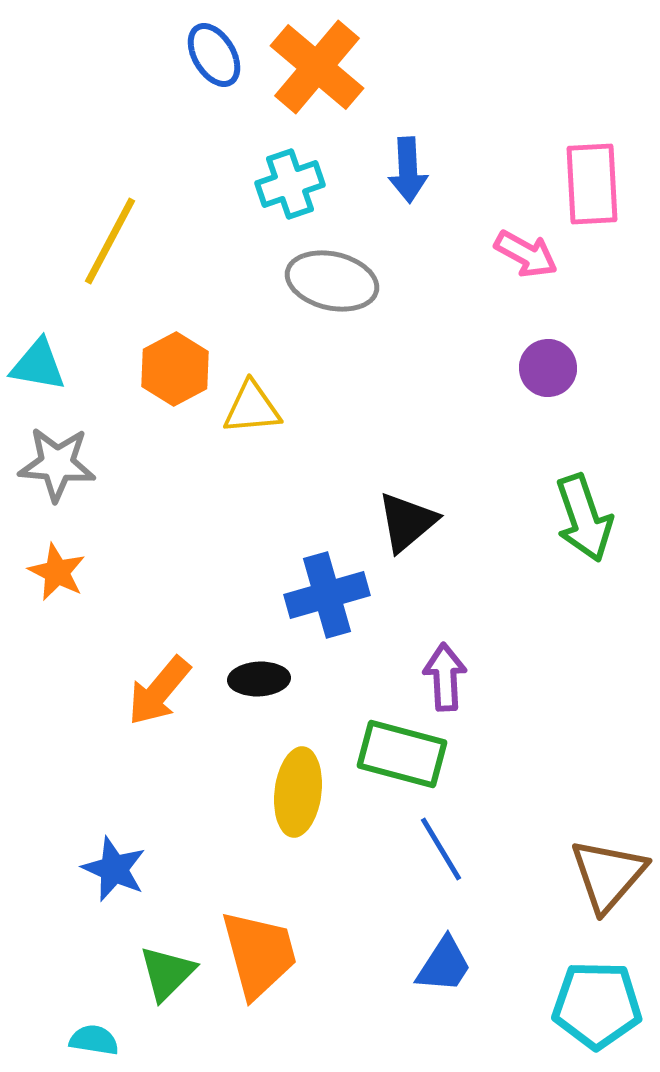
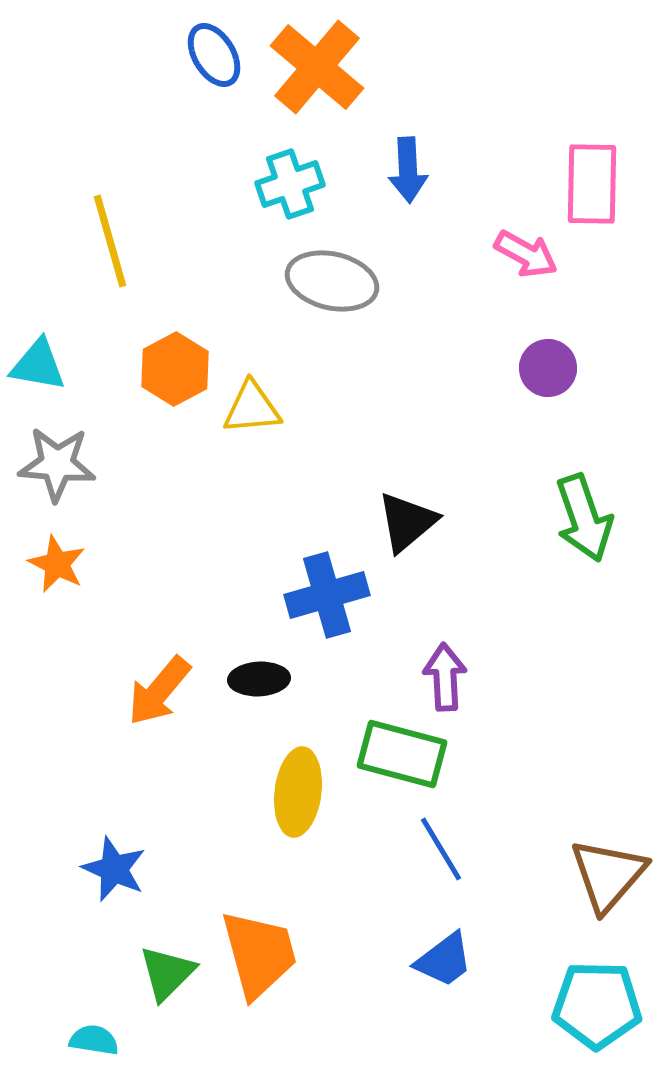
pink rectangle: rotated 4 degrees clockwise
yellow line: rotated 44 degrees counterclockwise
orange star: moved 8 px up
blue trapezoid: moved 5 px up; rotated 20 degrees clockwise
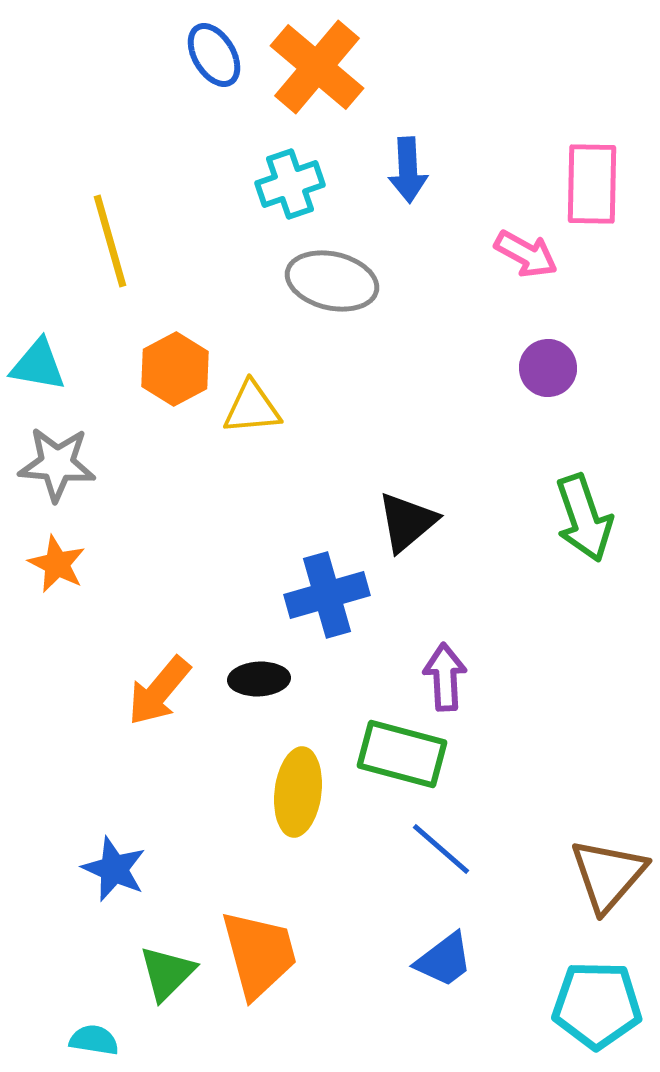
blue line: rotated 18 degrees counterclockwise
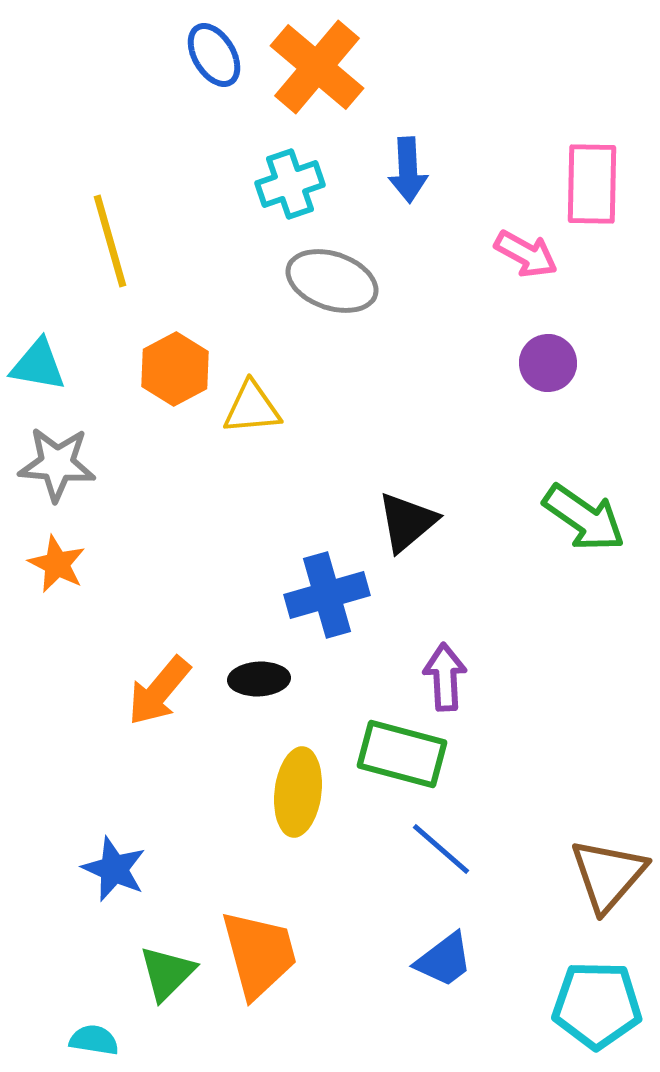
gray ellipse: rotated 6 degrees clockwise
purple circle: moved 5 px up
green arrow: rotated 36 degrees counterclockwise
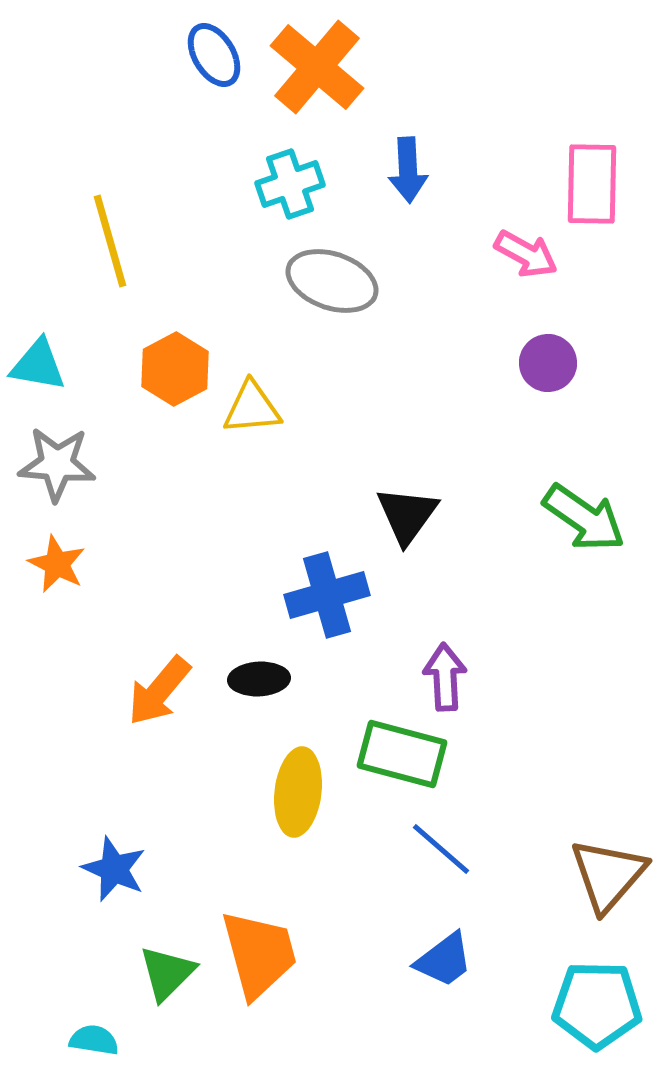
black triangle: moved 7 px up; rotated 14 degrees counterclockwise
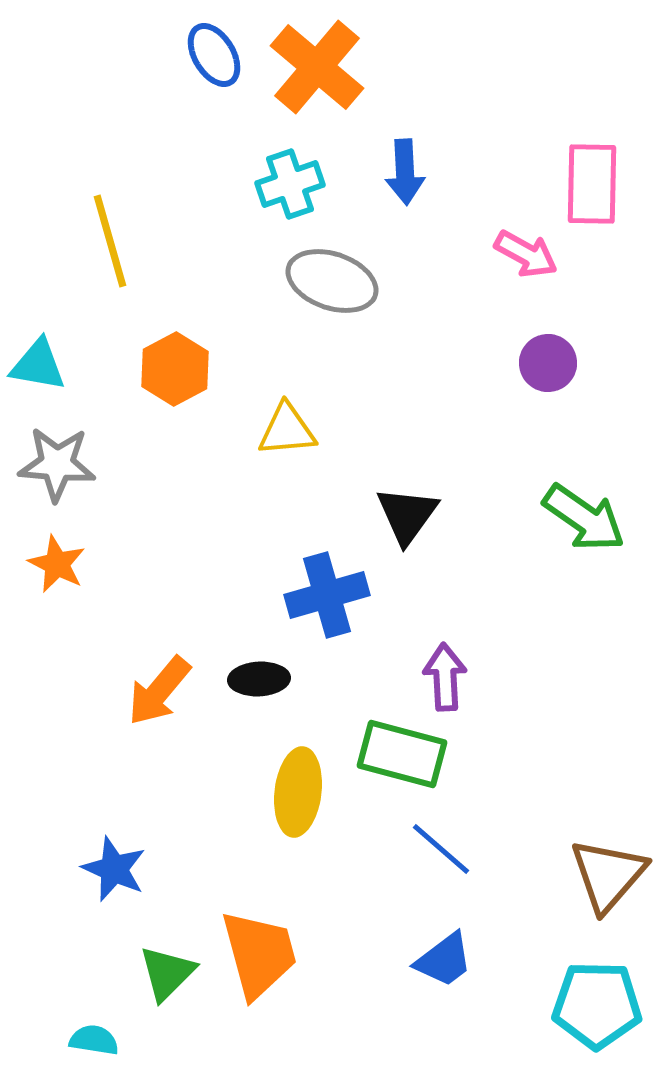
blue arrow: moved 3 px left, 2 px down
yellow triangle: moved 35 px right, 22 px down
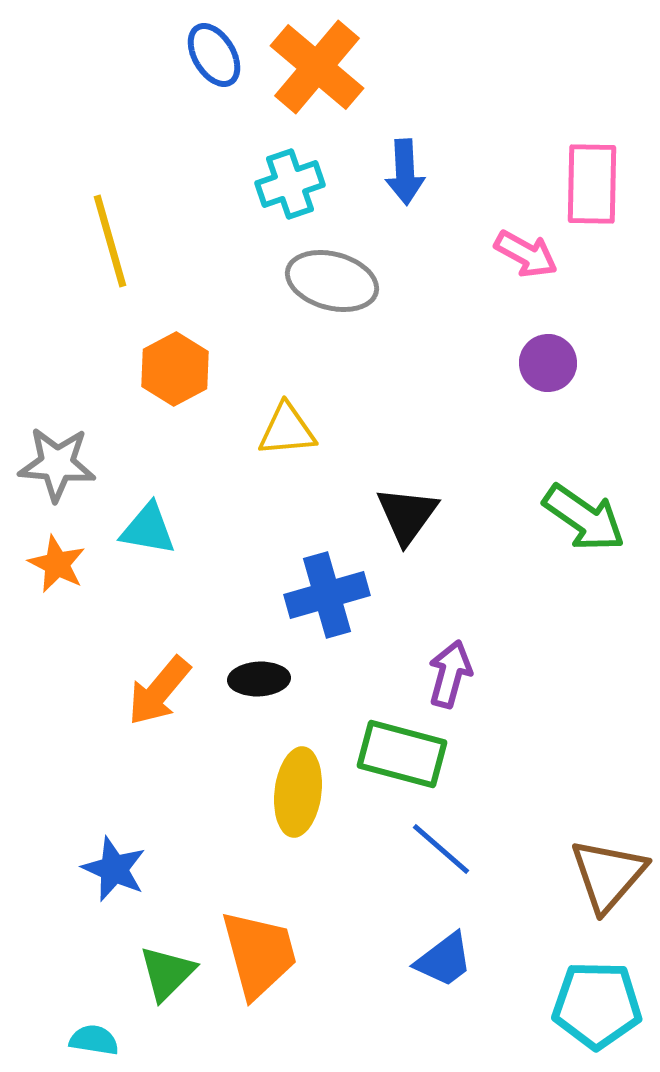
gray ellipse: rotated 4 degrees counterclockwise
cyan triangle: moved 110 px right, 164 px down
purple arrow: moved 5 px right, 3 px up; rotated 18 degrees clockwise
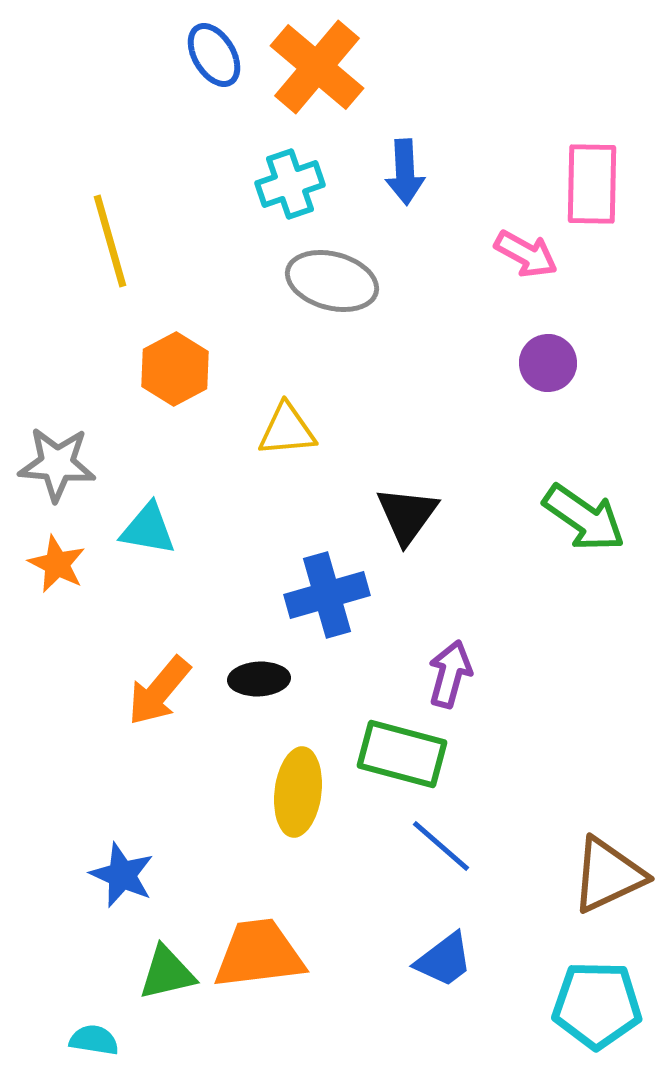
blue line: moved 3 px up
blue star: moved 8 px right, 6 px down
brown triangle: rotated 24 degrees clockwise
orange trapezoid: rotated 82 degrees counterclockwise
green triangle: rotated 32 degrees clockwise
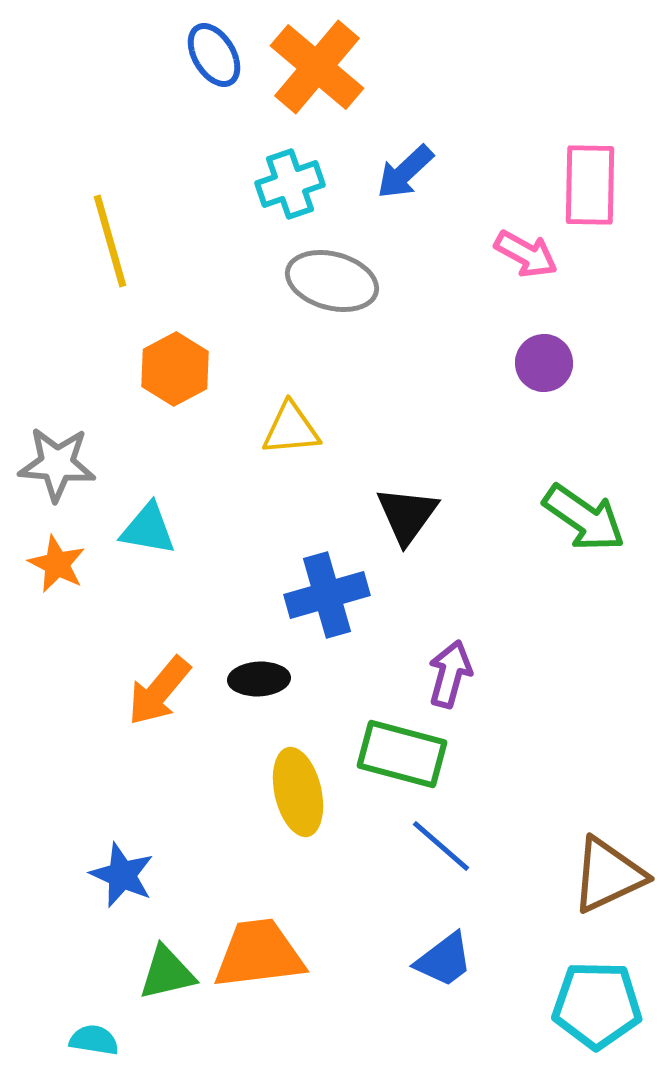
blue arrow: rotated 50 degrees clockwise
pink rectangle: moved 2 px left, 1 px down
purple circle: moved 4 px left
yellow triangle: moved 4 px right, 1 px up
yellow ellipse: rotated 20 degrees counterclockwise
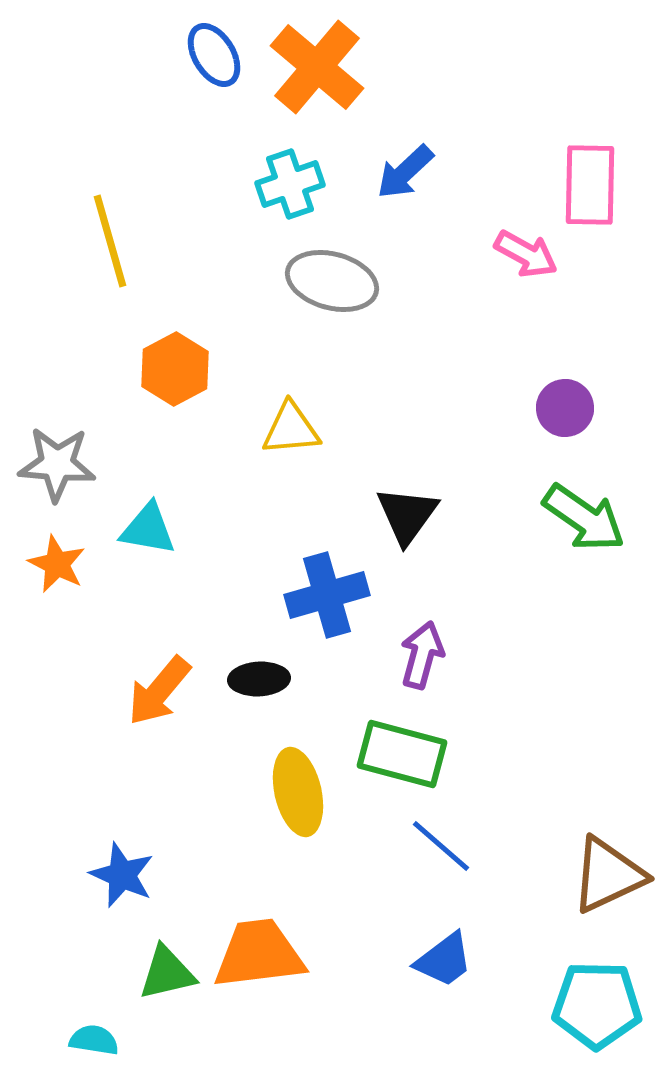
purple circle: moved 21 px right, 45 px down
purple arrow: moved 28 px left, 19 px up
